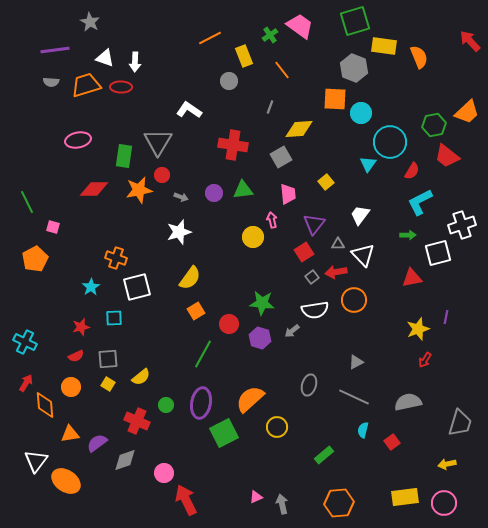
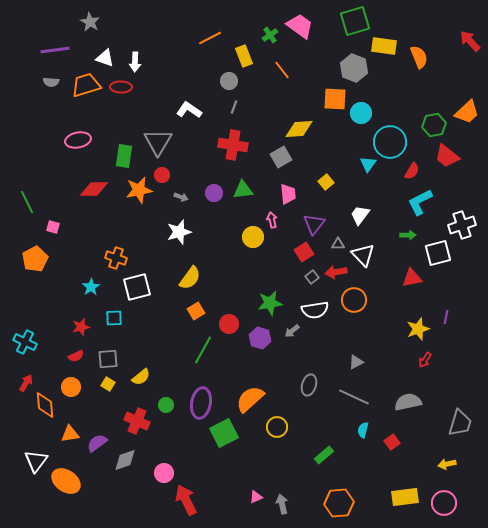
gray line at (270, 107): moved 36 px left
green star at (262, 303): moved 8 px right; rotated 15 degrees counterclockwise
green line at (203, 354): moved 4 px up
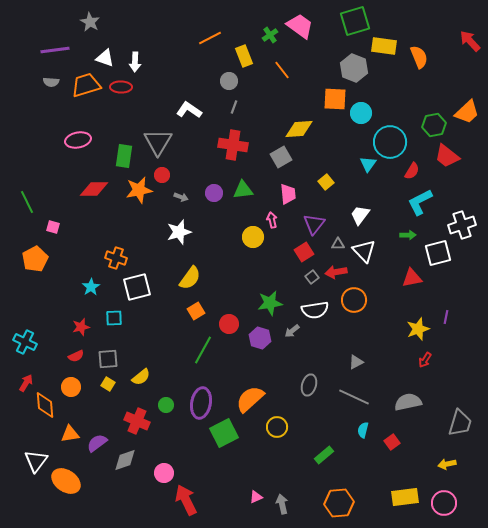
white triangle at (363, 255): moved 1 px right, 4 px up
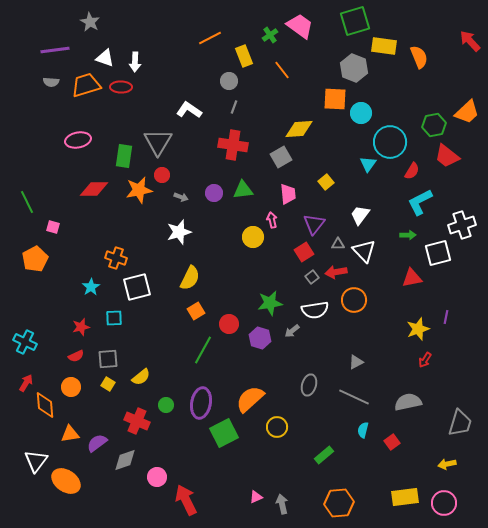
yellow semicircle at (190, 278): rotated 10 degrees counterclockwise
pink circle at (164, 473): moved 7 px left, 4 px down
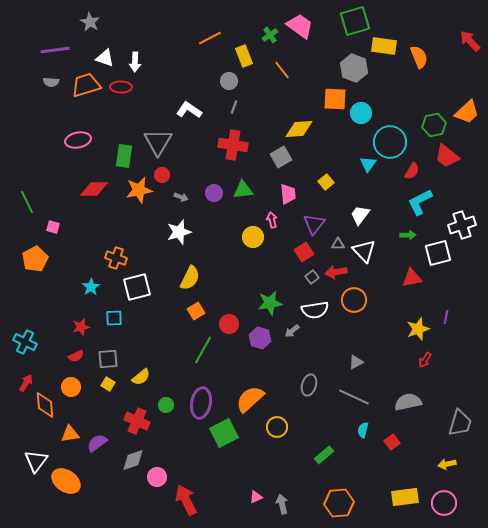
gray diamond at (125, 460): moved 8 px right
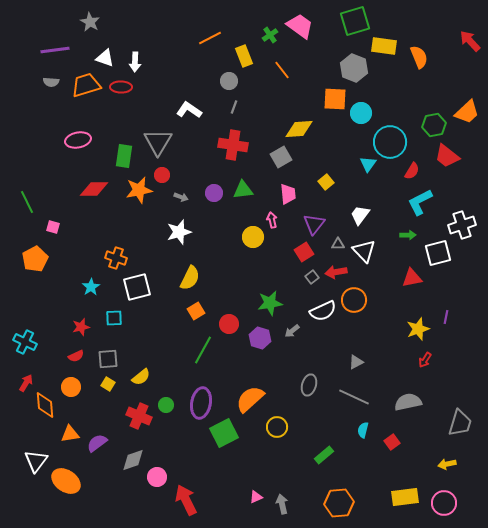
white semicircle at (315, 310): moved 8 px right, 1 px down; rotated 16 degrees counterclockwise
red cross at (137, 421): moved 2 px right, 5 px up
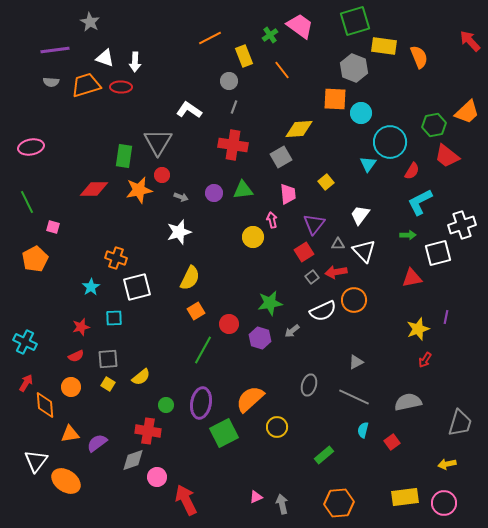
pink ellipse at (78, 140): moved 47 px left, 7 px down
red cross at (139, 416): moved 9 px right, 15 px down; rotated 15 degrees counterclockwise
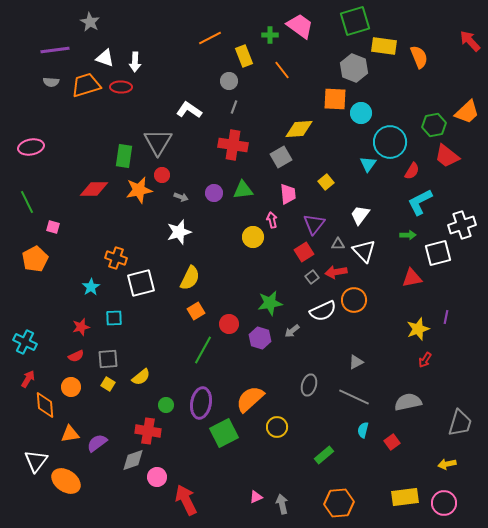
green cross at (270, 35): rotated 35 degrees clockwise
white square at (137, 287): moved 4 px right, 4 px up
red arrow at (26, 383): moved 2 px right, 4 px up
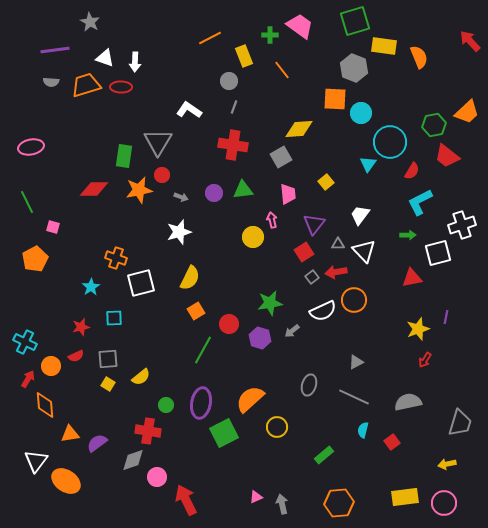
orange circle at (71, 387): moved 20 px left, 21 px up
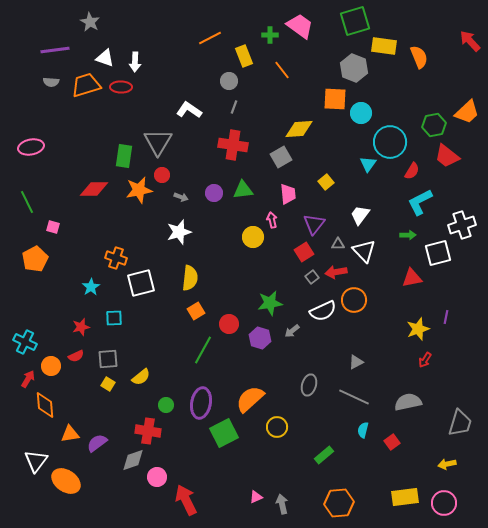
yellow semicircle at (190, 278): rotated 20 degrees counterclockwise
